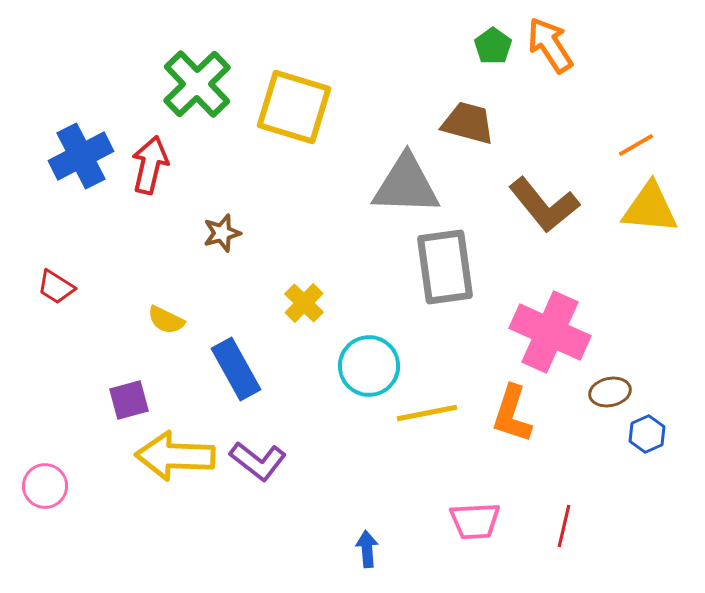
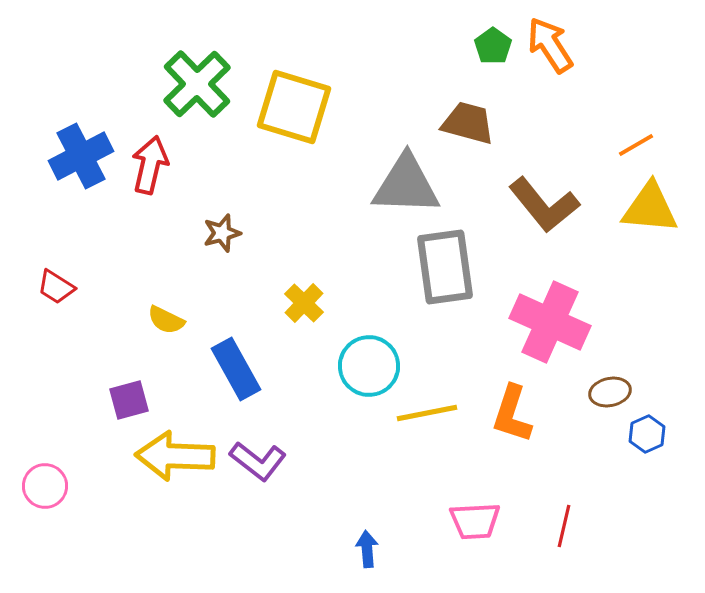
pink cross: moved 10 px up
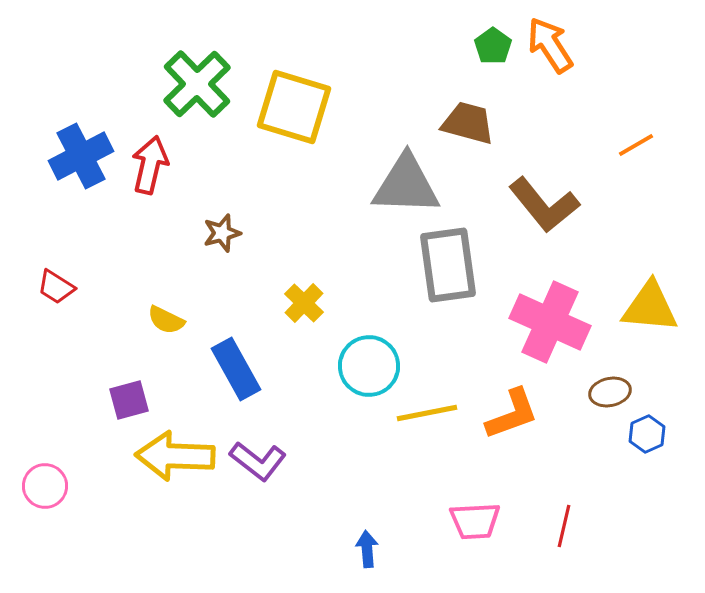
yellow triangle: moved 99 px down
gray rectangle: moved 3 px right, 2 px up
orange L-shape: rotated 128 degrees counterclockwise
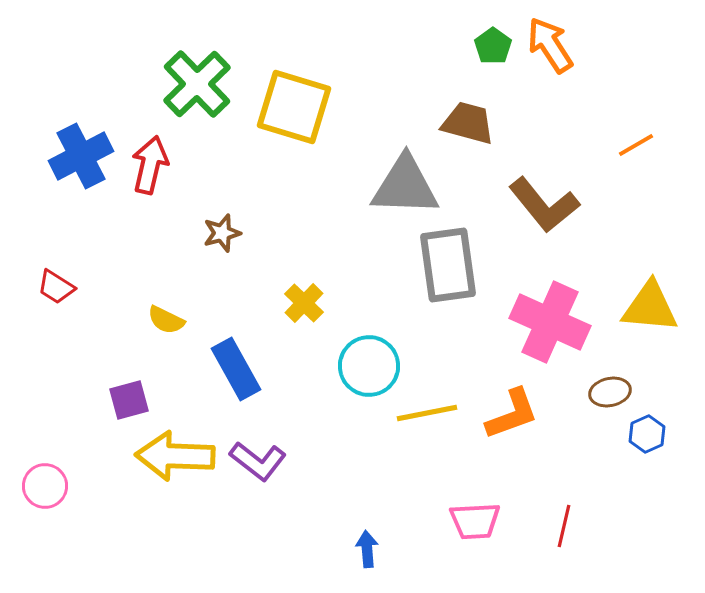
gray triangle: moved 1 px left, 1 px down
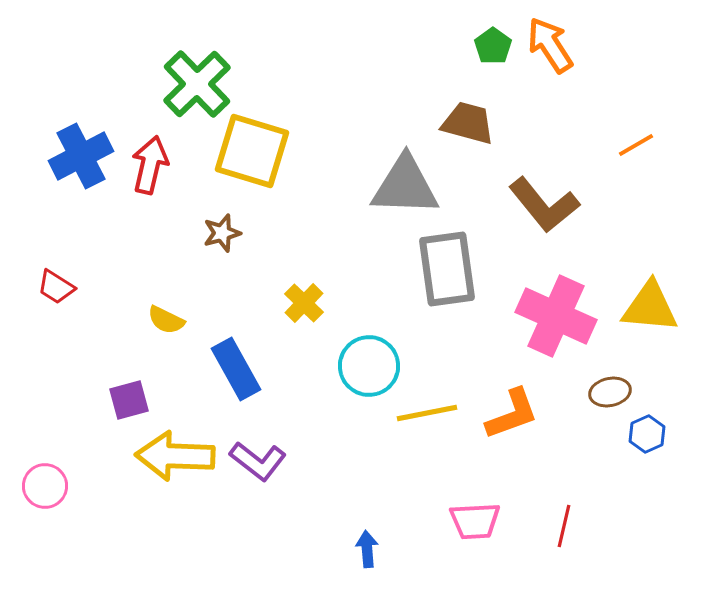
yellow square: moved 42 px left, 44 px down
gray rectangle: moved 1 px left, 4 px down
pink cross: moved 6 px right, 6 px up
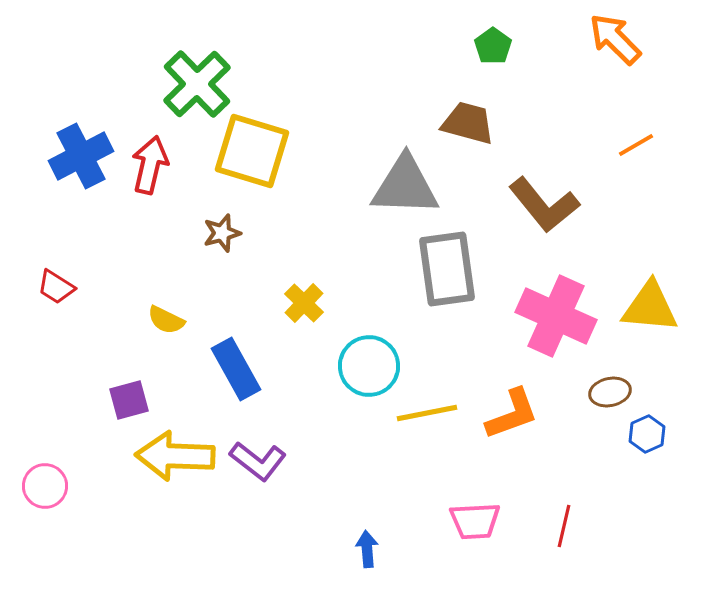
orange arrow: moved 65 px right, 6 px up; rotated 12 degrees counterclockwise
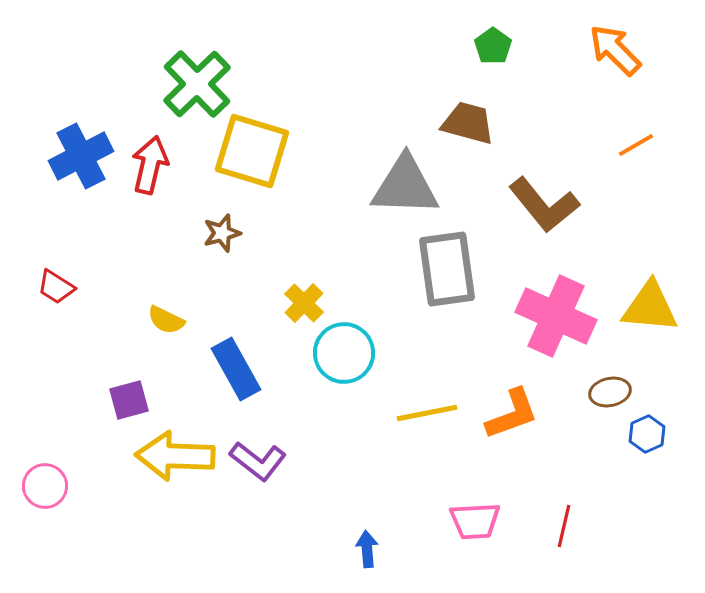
orange arrow: moved 11 px down
cyan circle: moved 25 px left, 13 px up
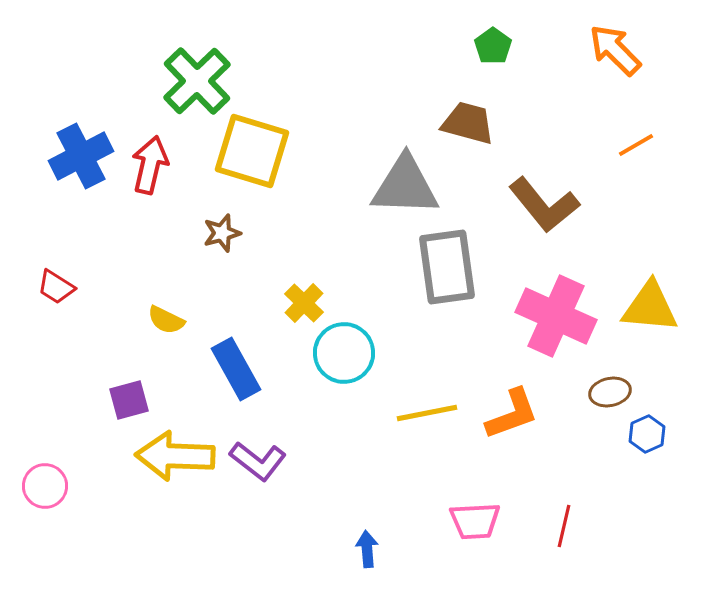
green cross: moved 3 px up
gray rectangle: moved 2 px up
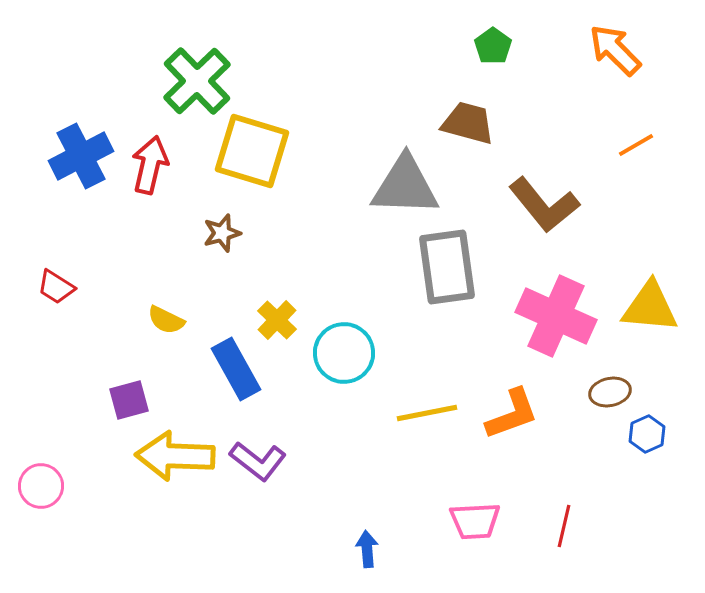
yellow cross: moved 27 px left, 17 px down
pink circle: moved 4 px left
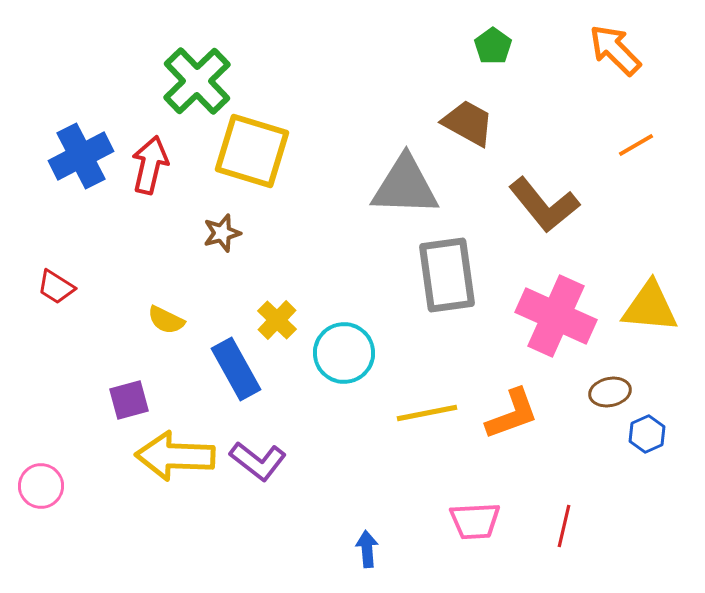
brown trapezoid: rotated 14 degrees clockwise
gray rectangle: moved 8 px down
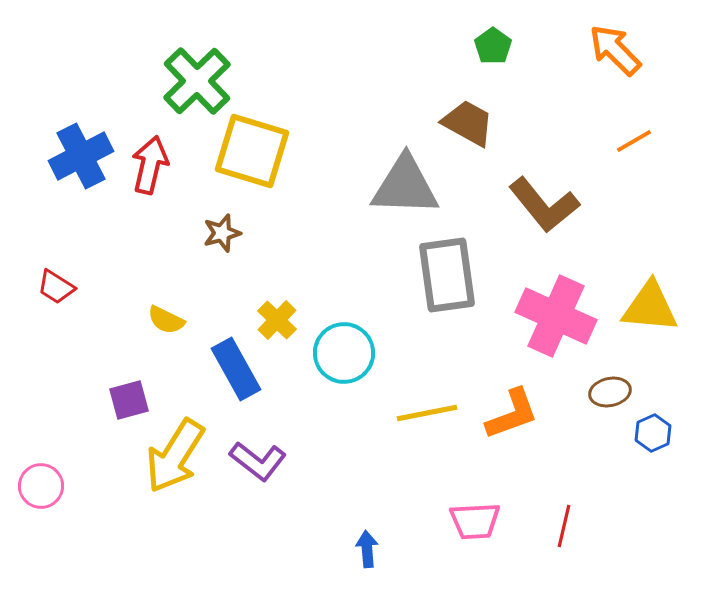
orange line: moved 2 px left, 4 px up
blue hexagon: moved 6 px right, 1 px up
yellow arrow: rotated 60 degrees counterclockwise
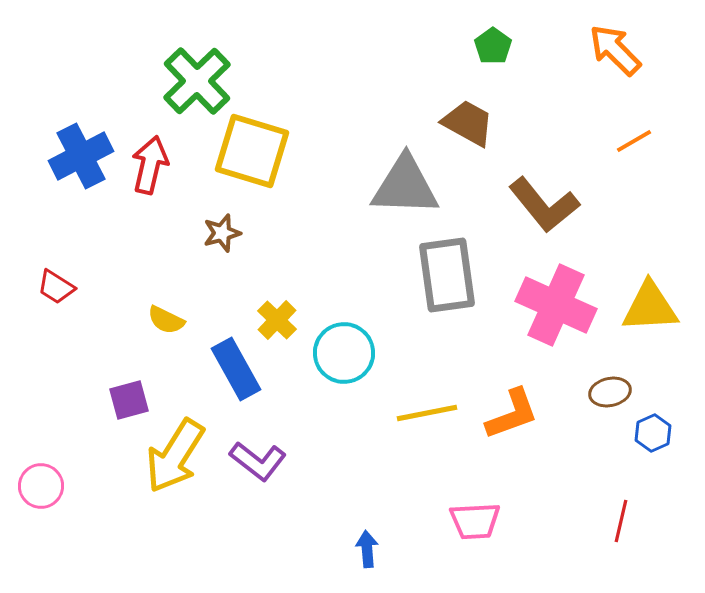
yellow triangle: rotated 8 degrees counterclockwise
pink cross: moved 11 px up
red line: moved 57 px right, 5 px up
